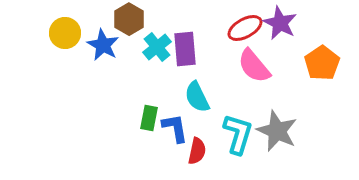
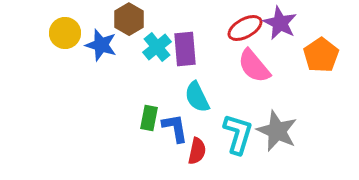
blue star: moved 2 px left; rotated 12 degrees counterclockwise
orange pentagon: moved 1 px left, 8 px up
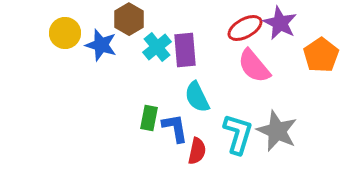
purple rectangle: moved 1 px down
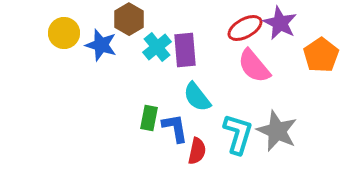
yellow circle: moved 1 px left
cyan semicircle: rotated 12 degrees counterclockwise
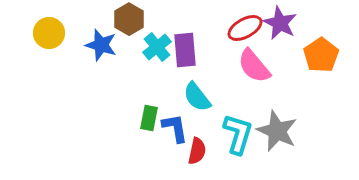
yellow circle: moved 15 px left
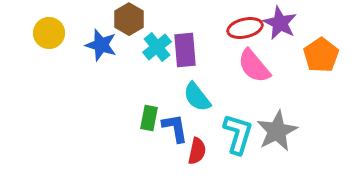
red ellipse: rotated 16 degrees clockwise
gray star: rotated 21 degrees clockwise
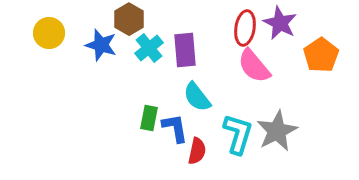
red ellipse: rotated 68 degrees counterclockwise
cyan cross: moved 8 px left, 1 px down
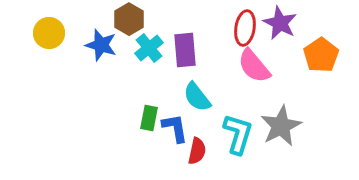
gray star: moved 4 px right, 5 px up
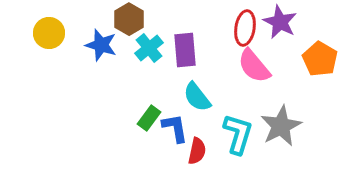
purple star: moved 1 px up
orange pentagon: moved 1 px left, 4 px down; rotated 8 degrees counterclockwise
green rectangle: rotated 25 degrees clockwise
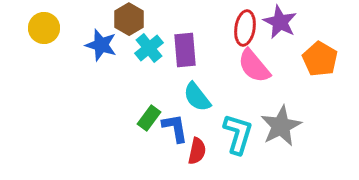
yellow circle: moved 5 px left, 5 px up
